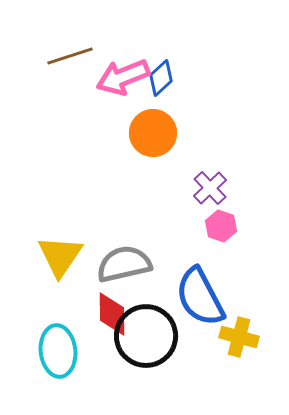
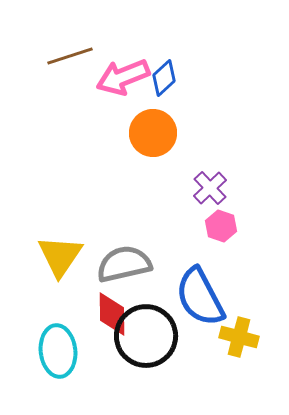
blue diamond: moved 3 px right
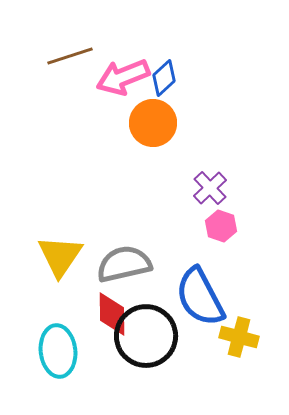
orange circle: moved 10 px up
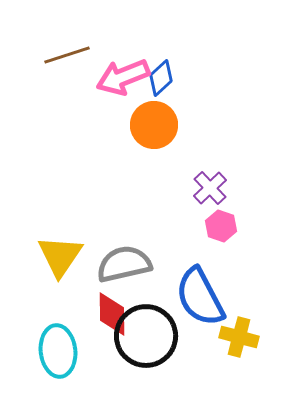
brown line: moved 3 px left, 1 px up
blue diamond: moved 3 px left
orange circle: moved 1 px right, 2 px down
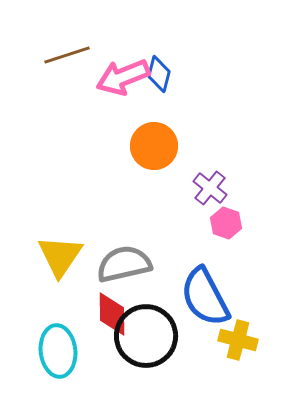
blue diamond: moved 2 px left, 4 px up; rotated 33 degrees counterclockwise
orange circle: moved 21 px down
purple cross: rotated 8 degrees counterclockwise
pink hexagon: moved 5 px right, 3 px up
blue semicircle: moved 5 px right
yellow cross: moved 1 px left, 3 px down
